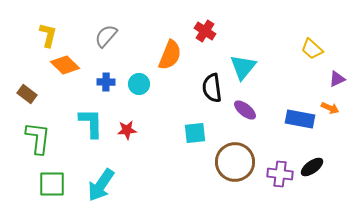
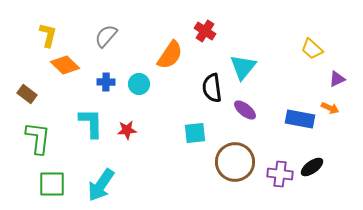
orange semicircle: rotated 12 degrees clockwise
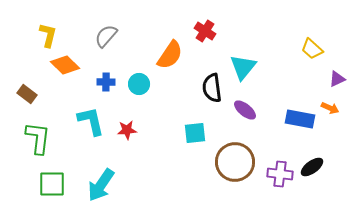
cyan L-shape: moved 2 px up; rotated 12 degrees counterclockwise
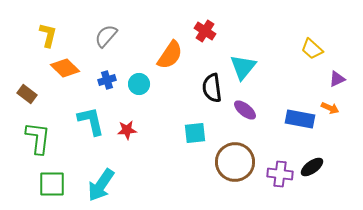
orange diamond: moved 3 px down
blue cross: moved 1 px right, 2 px up; rotated 18 degrees counterclockwise
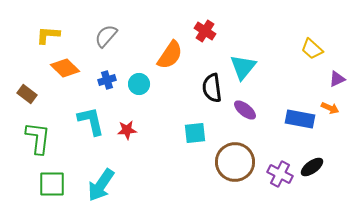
yellow L-shape: rotated 100 degrees counterclockwise
purple cross: rotated 20 degrees clockwise
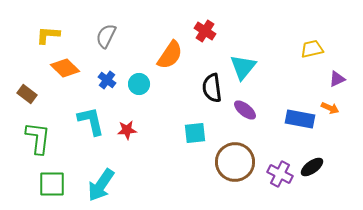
gray semicircle: rotated 15 degrees counterclockwise
yellow trapezoid: rotated 125 degrees clockwise
blue cross: rotated 36 degrees counterclockwise
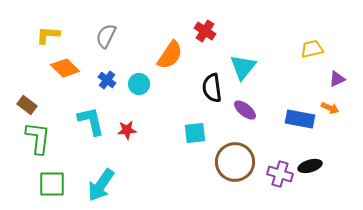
brown rectangle: moved 11 px down
black ellipse: moved 2 px left, 1 px up; rotated 20 degrees clockwise
purple cross: rotated 10 degrees counterclockwise
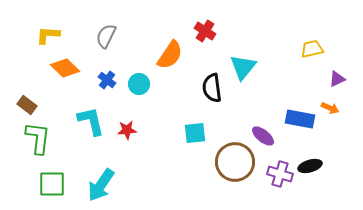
purple ellipse: moved 18 px right, 26 px down
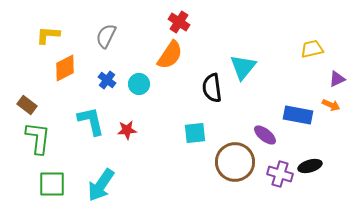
red cross: moved 26 px left, 9 px up
orange diamond: rotated 72 degrees counterclockwise
orange arrow: moved 1 px right, 3 px up
blue rectangle: moved 2 px left, 4 px up
purple ellipse: moved 2 px right, 1 px up
